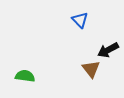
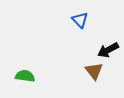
brown triangle: moved 3 px right, 2 px down
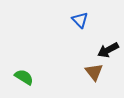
brown triangle: moved 1 px down
green semicircle: moved 1 px left, 1 px down; rotated 24 degrees clockwise
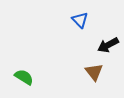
black arrow: moved 5 px up
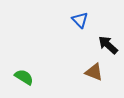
black arrow: rotated 70 degrees clockwise
brown triangle: rotated 30 degrees counterclockwise
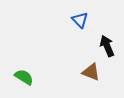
black arrow: moved 1 px left, 1 px down; rotated 25 degrees clockwise
brown triangle: moved 3 px left
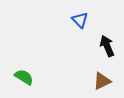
brown triangle: moved 11 px right, 9 px down; rotated 48 degrees counterclockwise
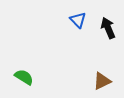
blue triangle: moved 2 px left
black arrow: moved 1 px right, 18 px up
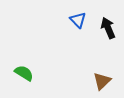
green semicircle: moved 4 px up
brown triangle: rotated 18 degrees counterclockwise
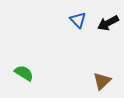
black arrow: moved 5 px up; rotated 95 degrees counterclockwise
